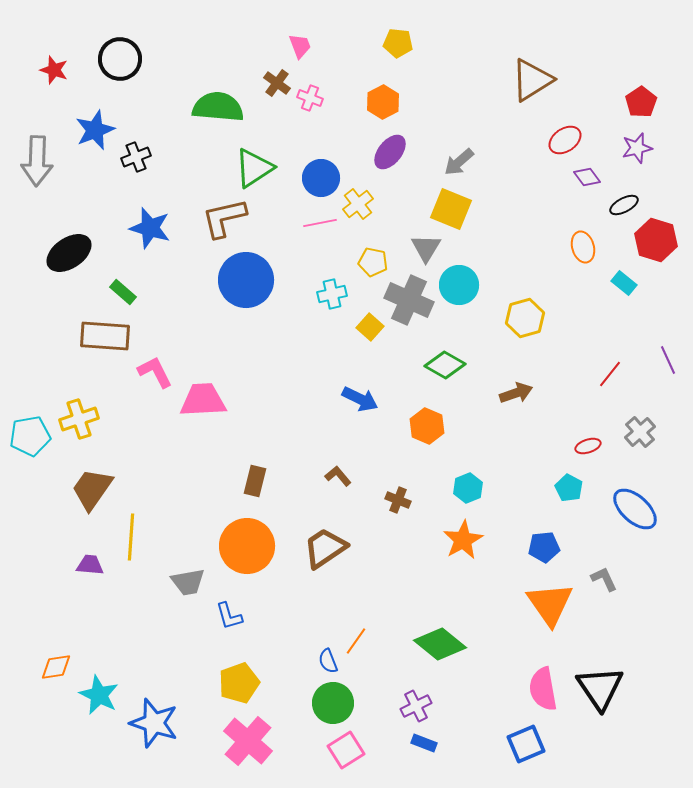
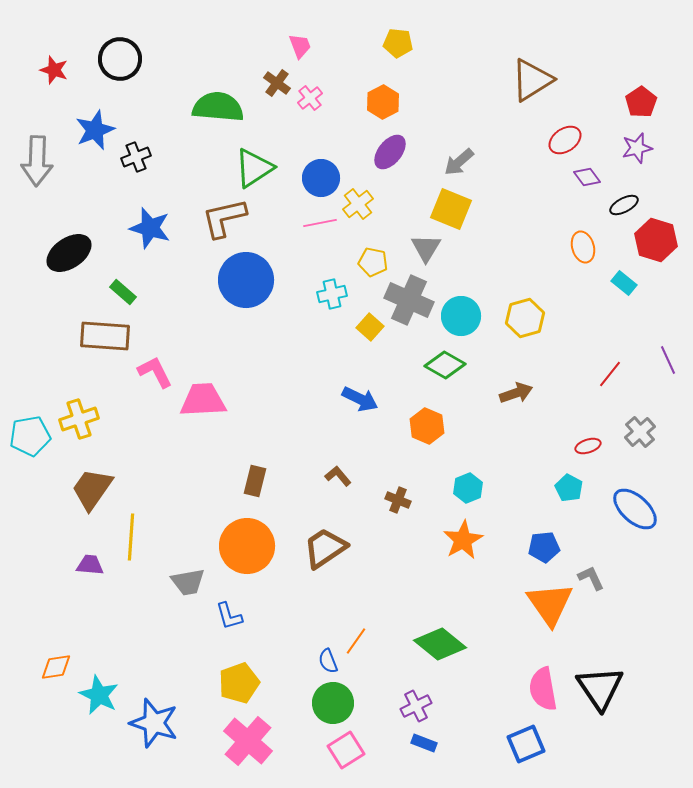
pink cross at (310, 98): rotated 30 degrees clockwise
cyan circle at (459, 285): moved 2 px right, 31 px down
gray L-shape at (604, 579): moved 13 px left, 1 px up
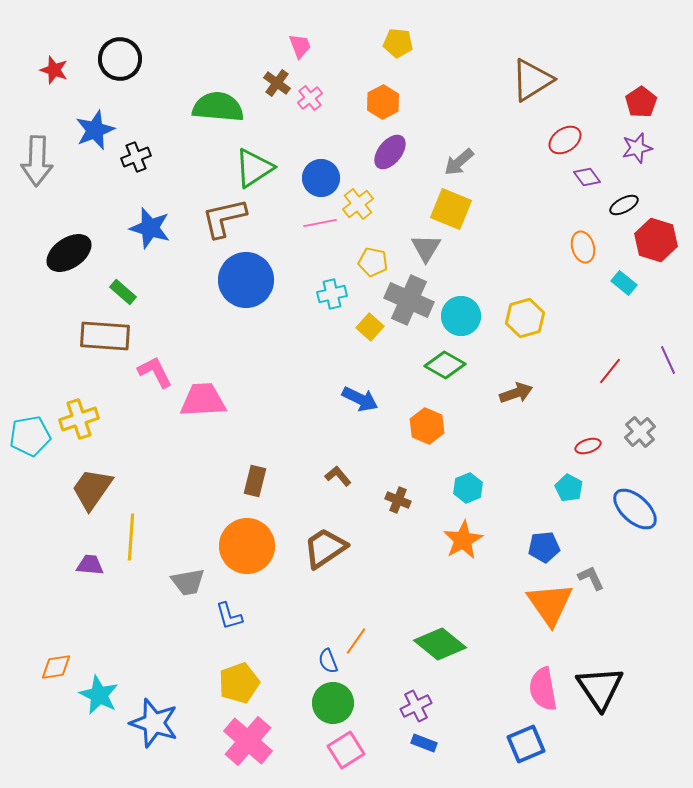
red line at (610, 374): moved 3 px up
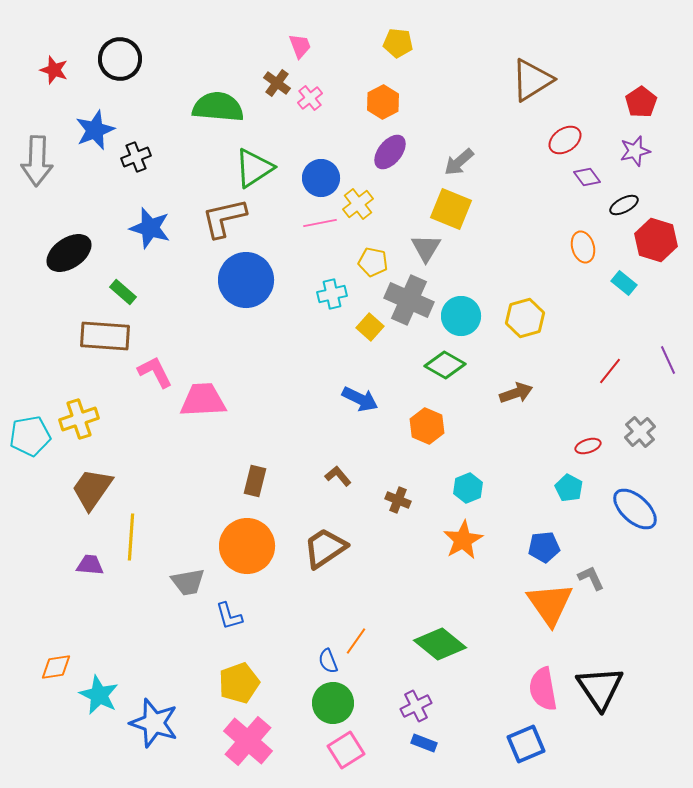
purple star at (637, 148): moved 2 px left, 3 px down
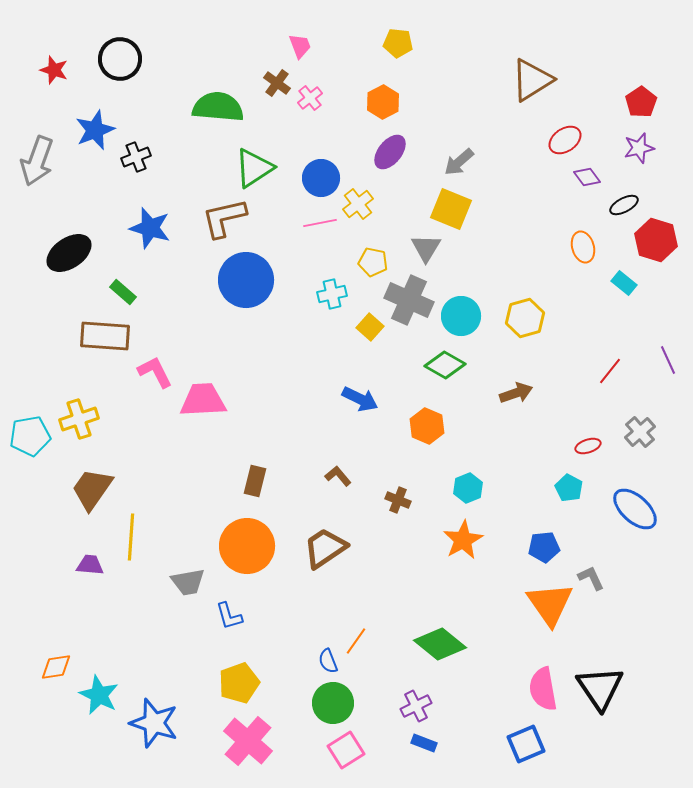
purple star at (635, 151): moved 4 px right, 3 px up
gray arrow at (37, 161): rotated 18 degrees clockwise
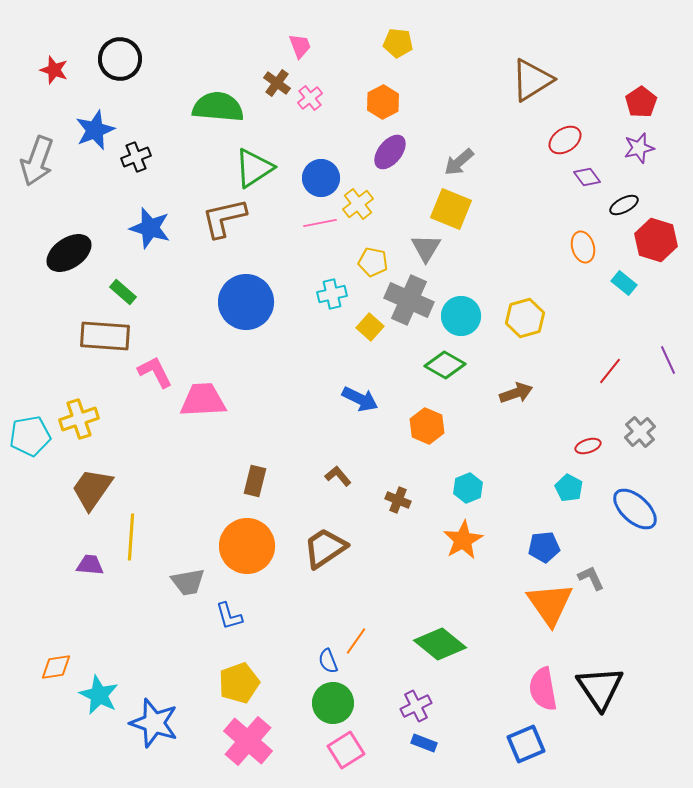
blue circle at (246, 280): moved 22 px down
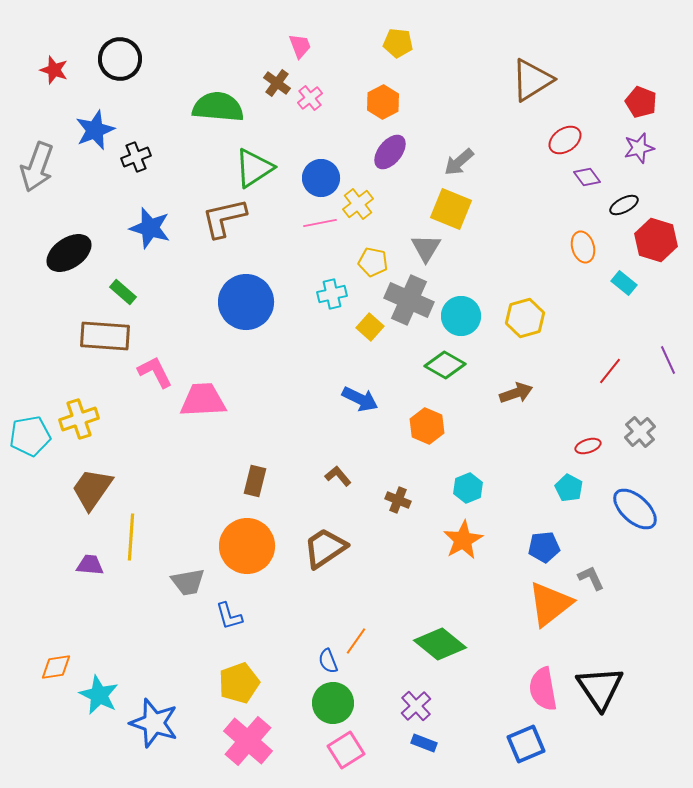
red pentagon at (641, 102): rotated 16 degrees counterclockwise
gray arrow at (37, 161): moved 6 px down
orange triangle at (550, 604): rotated 27 degrees clockwise
purple cross at (416, 706): rotated 16 degrees counterclockwise
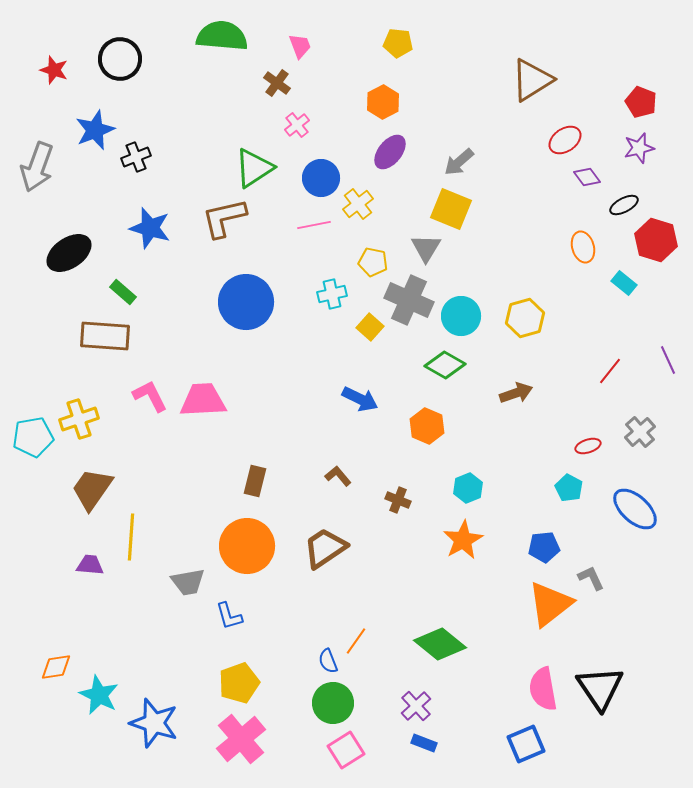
pink cross at (310, 98): moved 13 px left, 27 px down
green semicircle at (218, 107): moved 4 px right, 71 px up
pink line at (320, 223): moved 6 px left, 2 px down
pink L-shape at (155, 372): moved 5 px left, 24 px down
cyan pentagon at (30, 436): moved 3 px right, 1 px down
pink cross at (248, 741): moved 7 px left, 2 px up; rotated 9 degrees clockwise
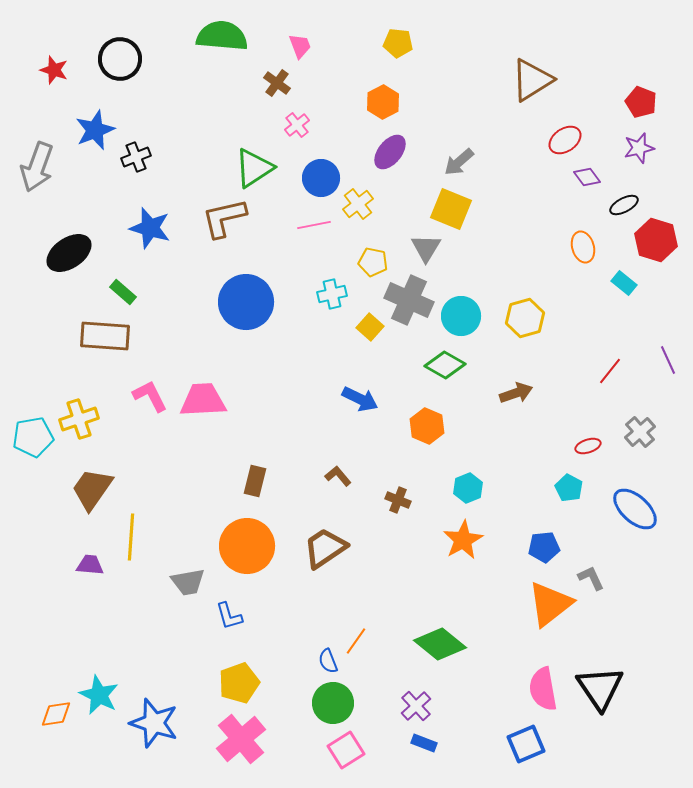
orange diamond at (56, 667): moved 47 px down
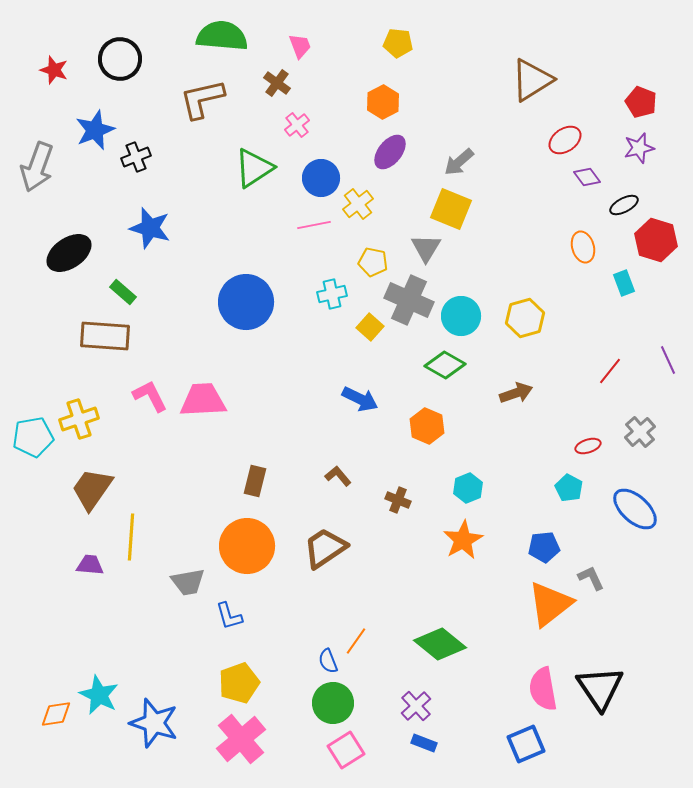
brown L-shape at (224, 218): moved 22 px left, 119 px up
cyan rectangle at (624, 283): rotated 30 degrees clockwise
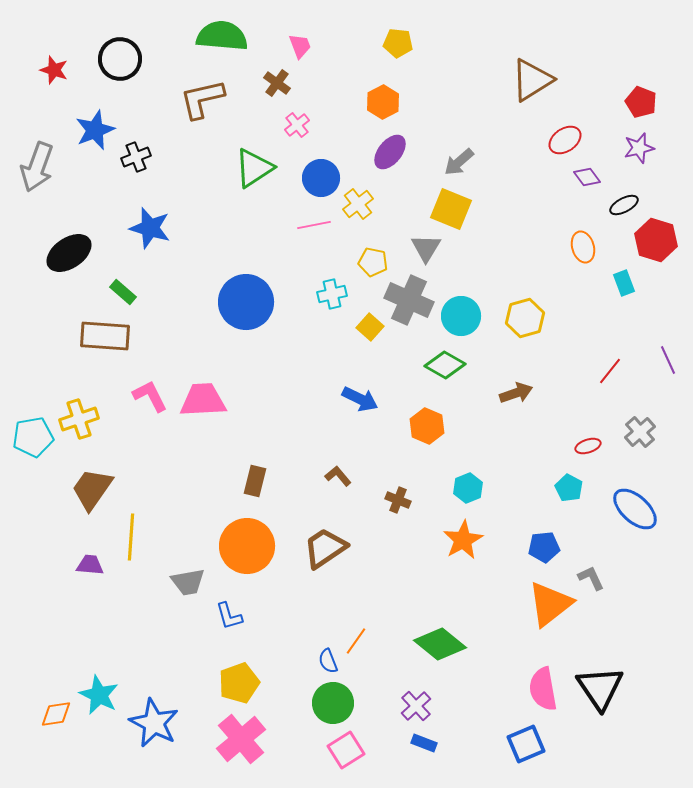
blue star at (154, 723): rotated 9 degrees clockwise
